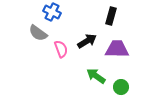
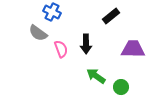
black rectangle: rotated 36 degrees clockwise
black arrow: moved 1 px left, 3 px down; rotated 120 degrees clockwise
purple trapezoid: moved 16 px right
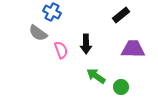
black rectangle: moved 10 px right, 1 px up
pink semicircle: moved 1 px down
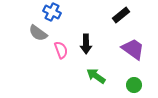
purple trapezoid: rotated 35 degrees clockwise
green circle: moved 13 px right, 2 px up
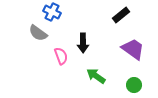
black arrow: moved 3 px left, 1 px up
pink semicircle: moved 6 px down
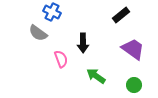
pink semicircle: moved 3 px down
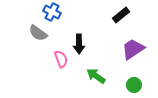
black arrow: moved 4 px left, 1 px down
purple trapezoid: rotated 70 degrees counterclockwise
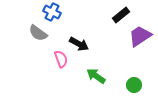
black arrow: rotated 60 degrees counterclockwise
purple trapezoid: moved 7 px right, 13 px up
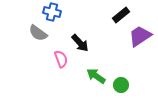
blue cross: rotated 12 degrees counterclockwise
black arrow: moved 1 px right, 1 px up; rotated 18 degrees clockwise
green circle: moved 13 px left
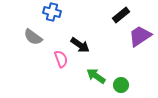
gray semicircle: moved 5 px left, 4 px down
black arrow: moved 2 px down; rotated 12 degrees counterclockwise
